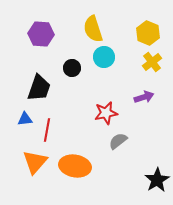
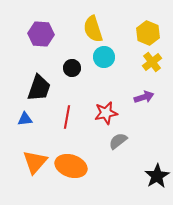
red line: moved 20 px right, 13 px up
orange ellipse: moved 4 px left; rotated 8 degrees clockwise
black star: moved 4 px up
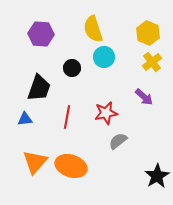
purple arrow: rotated 60 degrees clockwise
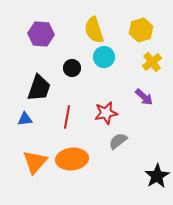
yellow semicircle: moved 1 px right, 1 px down
yellow hexagon: moved 7 px left, 3 px up; rotated 20 degrees clockwise
orange ellipse: moved 1 px right, 7 px up; rotated 24 degrees counterclockwise
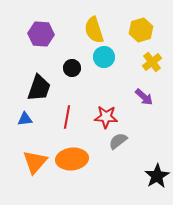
red star: moved 4 px down; rotated 15 degrees clockwise
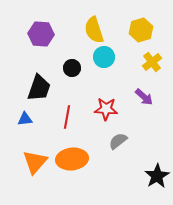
red star: moved 8 px up
